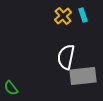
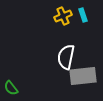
yellow cross: rotated 18 degrees clockwise
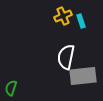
cyan rectangle: moved 2 px left, 6 px down
green semicircle: rotated 56 degrees clockwise
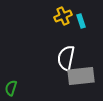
white semicircle: moved 1 px down
gray rectangle: moved 2 px left
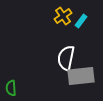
yellow cross: rotated 12 degrees counterclockwise
cyan rectangle: rotated 56 degrees clockwise
green semicircle: rotated 21 degrees counterclockwise
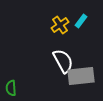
yellow cross: moved 3 px left, 9 px down
white semicircle: moved 3 px left, 3 px down; rotated 140 degrees clockwise
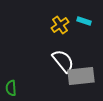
cyan rectangle: moved 3 px right; rotated 72 degrees clockwise
white semicircle: rotated 10 degrees counterclockwise
